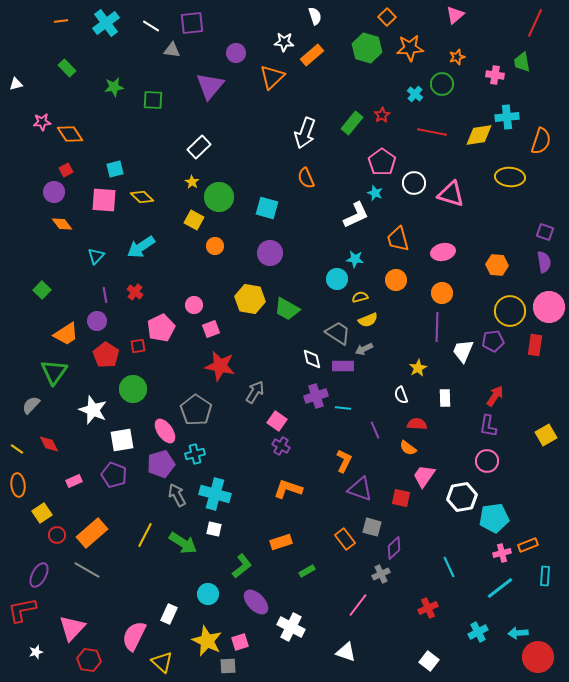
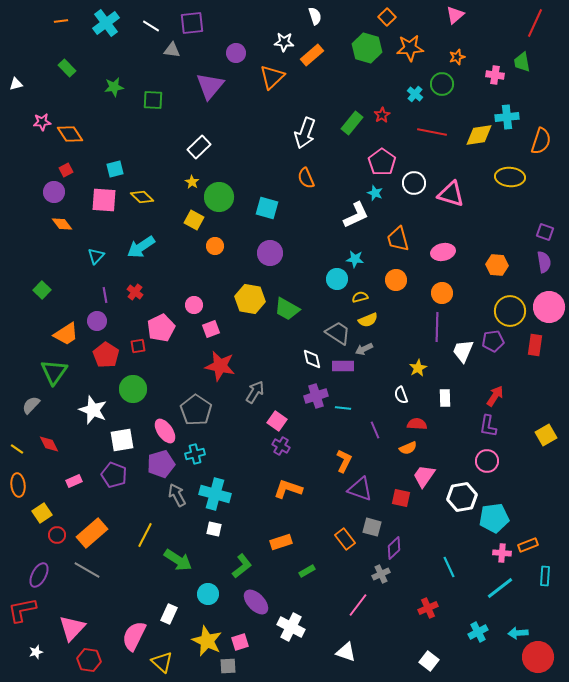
orange semicircle at (408, 448): rotated 60 degrees counterclockwise
green arrow at (183, 543): moved 5 px left, 17 px down
pink cross at (502, 553): rotated 18 degrees clockwise
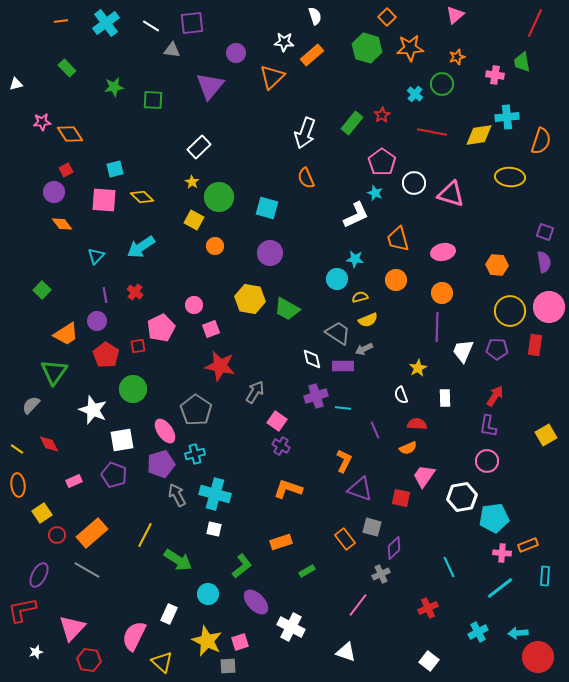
purple pentagon at (493, 341): moved 4 px right, 8 px down; rotated 10 degrees clockwise
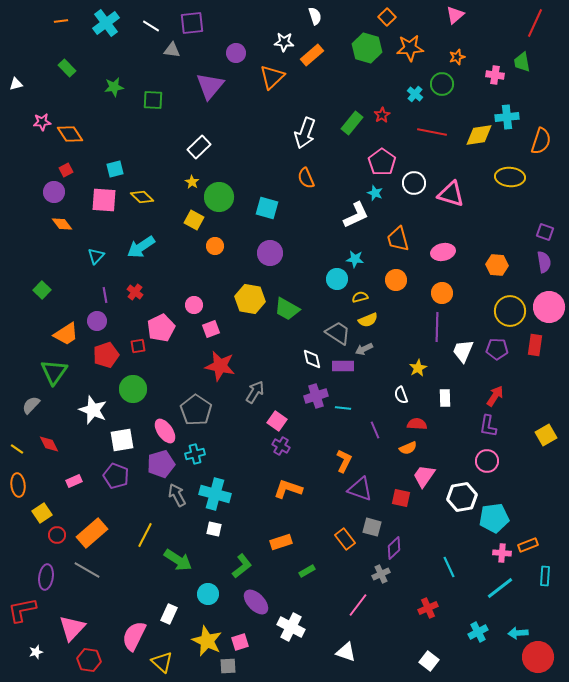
red pentagon at (106, 355): rotated 20 degrees clockwise
purple pentagon at (114, 475): moved 2 px right, 1 px down
purple ellipse at (39, 575): moved 7 px right, 2 px down; rotated 20 degrees counterclockwise
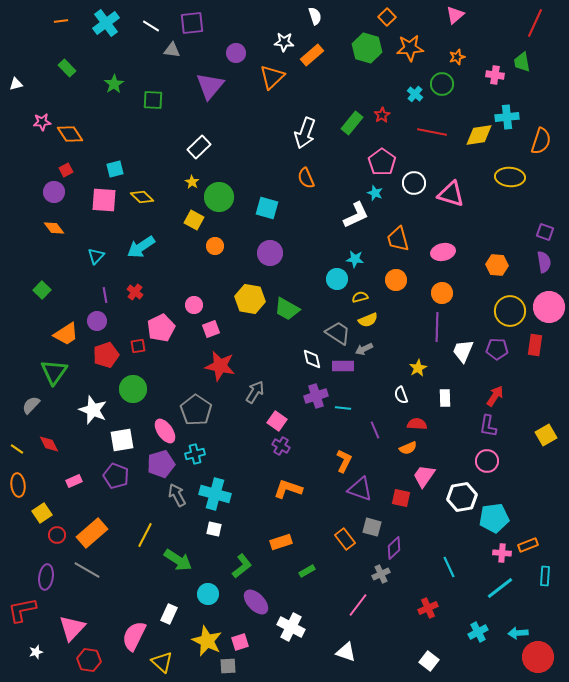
green star at (114, 87): moved 3 px up; rotated 24 degrees counterclockwise
orange diamond at (62, 224): moved 8 px left, 4 px down
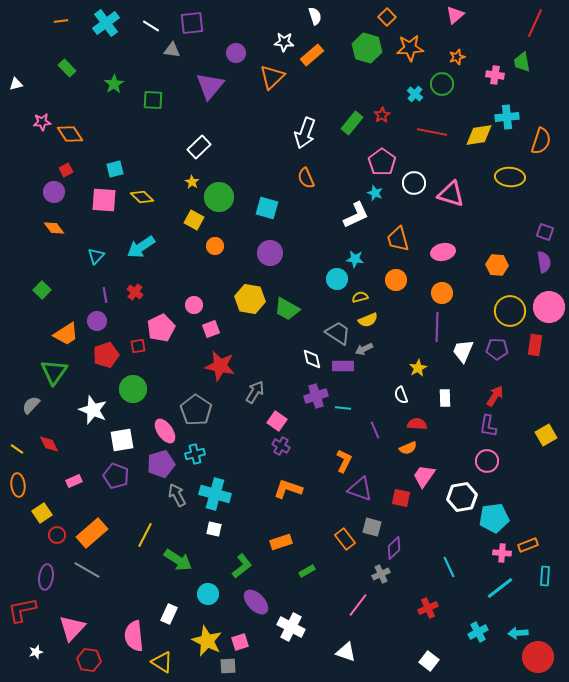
pink semicircle at (134, 636): rotated 32 degrees counterclockwise
yellow triangle at (162, 662): rotated 10 degrees counterclockwise
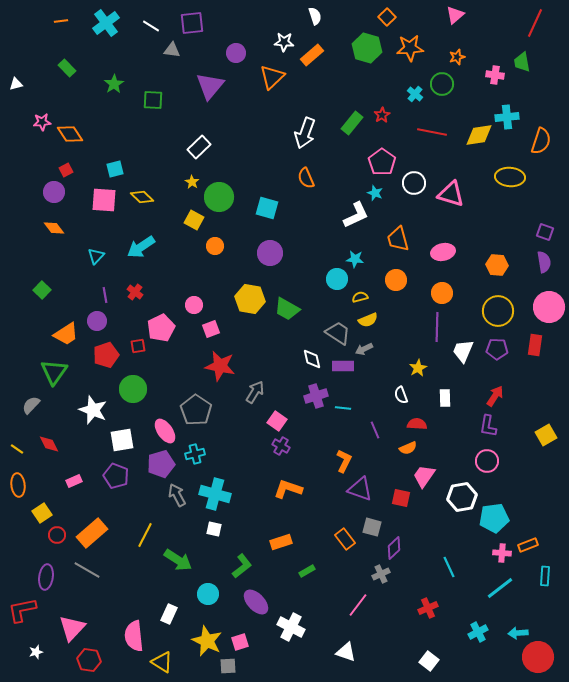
yellow circle at (510, 311): moved 12 px left
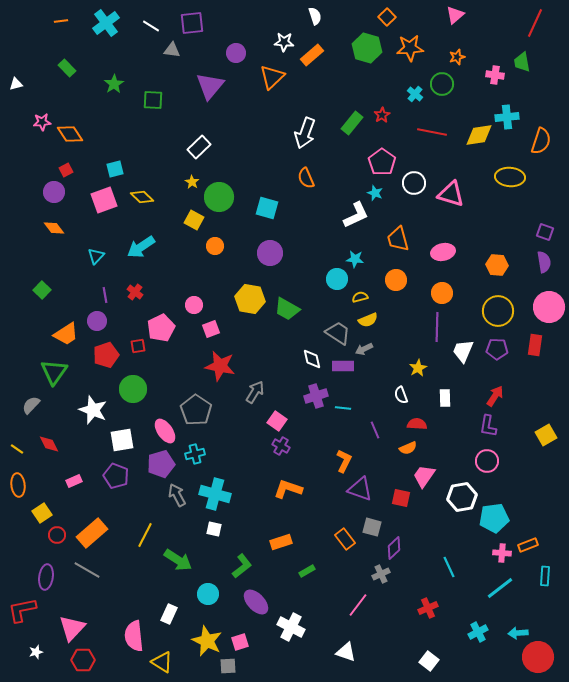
pink square at (104, 200): rotated 24 degrees counterclockwise
red hexagon at (89, 660): moved 6 px left; rotated 10 degrees counterclockwise
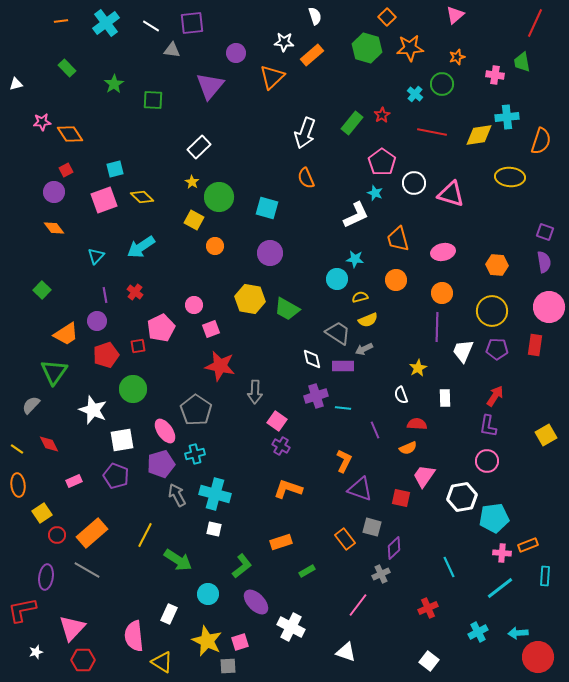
yellow circle at (498, 311): moved 6 px left
gray arrow at (255, 392): rotated 150 degrees clockwise
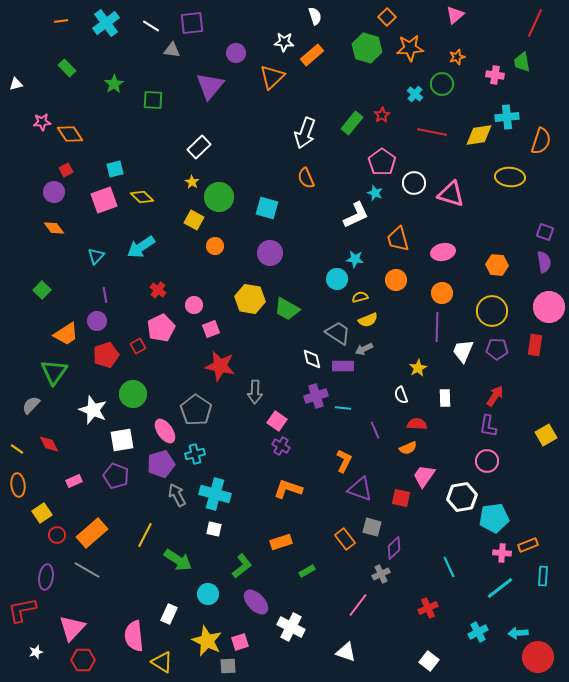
red cross at (135, 292): moved 23 px right, 2 px up
red square at (138, 346): rotated 21 degrees counterclockwise
green circle at (133, 389): moved 5 px down
cyan rectangle at (545, 576): moved 2 px left
